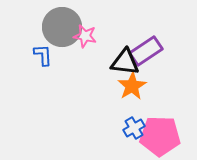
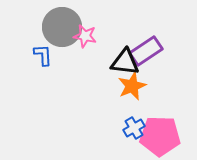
orange star: rotated 8 degrees clockwise
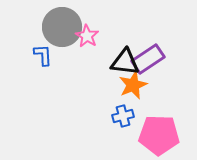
pink star: moved 2 px right; rotated 20 degrees clockwise
purple rectangle: moved 2 px right, 8 px down
orange star: moved 1 px right, 1 px up
blue cross: moved 11 px left, 12 px up; rotated 15 degrees clockwise
pink pentagon: moved 1 px left, 1 px up
